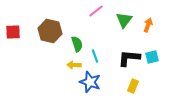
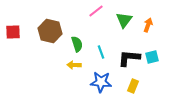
cyan line: moved 6 px right, 4 px up
blue star: moved 11 px right; rotated 15 degrees counterclockwise
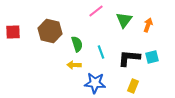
blue star: moved 6 px left, 1 px down
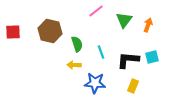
black L-shape: moved 1 px left, 2 px down
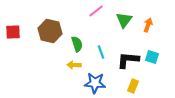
cyan square: rotated 32 degrees clockwise
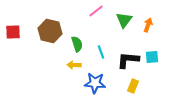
cyan square: rotated 24 degrees counterclockwise
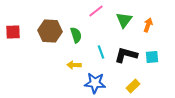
brown hexagon: rotated 10 degrees counterclockwise
green semicircle: moved 1 px left, 9 px up
black L-shape: moved 2 px left, 5 px up; rotated 10 degrees clockwise
yellow rectangle: rotated 24 degrees clockwise
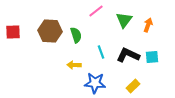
black L-shape: moved 2 px right; rotated 10 degrees clockwise
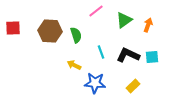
green triangle: rotated 18 degrees clockwise
red square: moved 4 px up
yellow arrow: rotated 24 degrees clockwise
